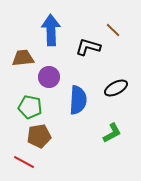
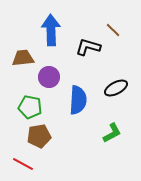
red line: moved 1 px left, 2 px down
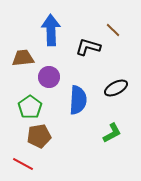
green pentagon: rotated 25 degrees clockwise
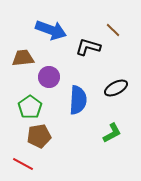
blue arrow: rotated 112 degrees clockwise
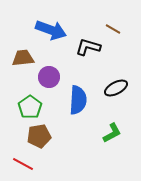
brown line: moved 1 px up; rotated 14 degrees counterclockwise
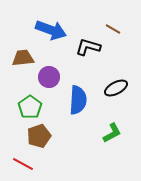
brown pentagon: rotated 10 degrees counterclockwise
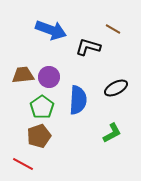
brown trapezoid: moved 17 px down
green pentagon: moved 12 px right
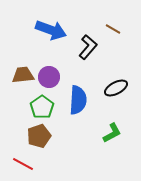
black L-shape: rotated 115 degrees clockwise
